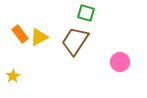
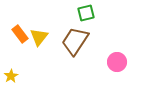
green square: rotated 30 degrees counterclockwise
yellow triangle: rotated 24 degrees counterclockwise
pink circle: moved 3 px left
yellow star: moved 2 px left
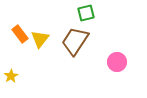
yellow triangle: moved 1 px right, 2 px down
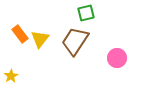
pink circle: moved 4 px up
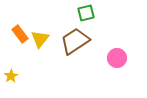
brown trapezoid: rotated 24 degrees clockwise
